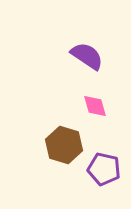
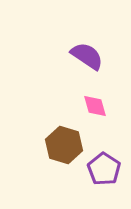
purple pentagon: rotated 20 degrees clockwise
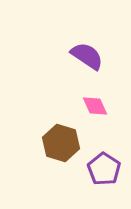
pink diamond: rotated 8 degrees counterclockwise
brown hexagon: moved 3 px left, 2 px up
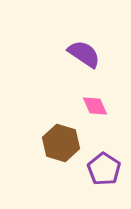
purple semicircle: moved 3 px left, 2 px up
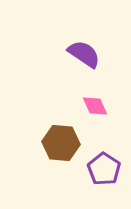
brown hexagon: rotated 12 degrees counterclockwise
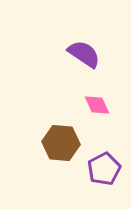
pink diamond: moved 2 px right, 1 px up
purple pentagon: rotated 12 degrees clockwise
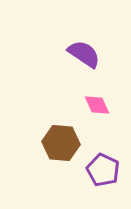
purple pentagon: moved 1 px left, 1 px down; rotated 20 degrees counterclockwise
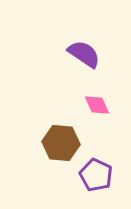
purple pentagon: moved 7 px left, 5 px down
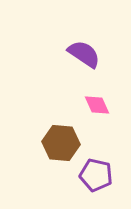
purple pentagon: rotated 12 degrees counterclockwise
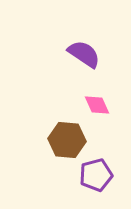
brown hexagon: moved 6 px right, 3 px up
purple pentagon: rotated 28 degrees counterclockwise
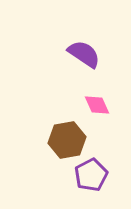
brown hexagon: rotated 15 degrees counterclockwise
purple pentagon: moved 5 px left; rotated 12 degrees counterclockwise
